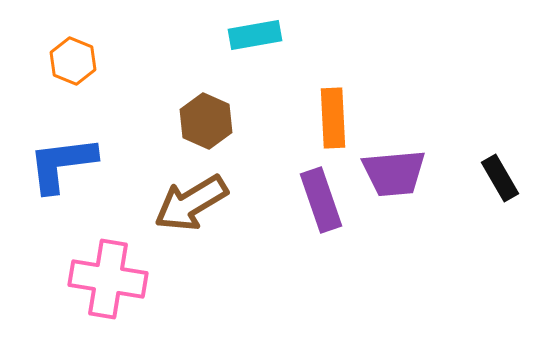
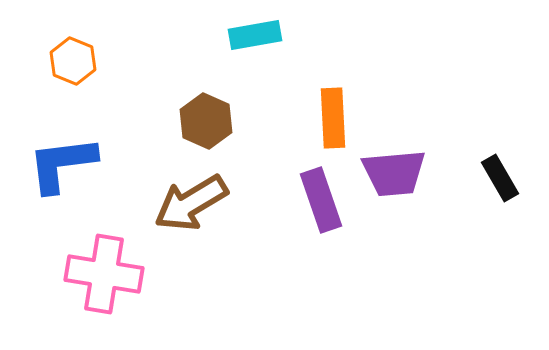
pink cross: moved 4 px left, 5 px up
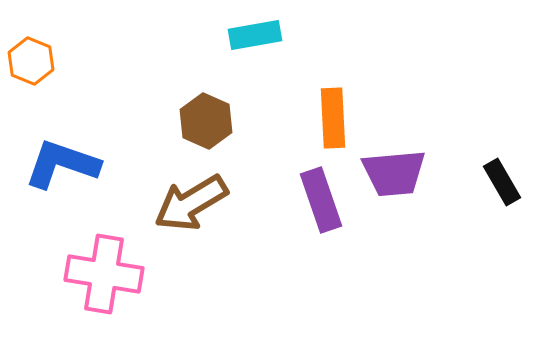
orange hexagon: moved 42 px left
blue L-shape: rotated 26 degrees clockwise
black rectangle: moved 2 px right, 4 px down
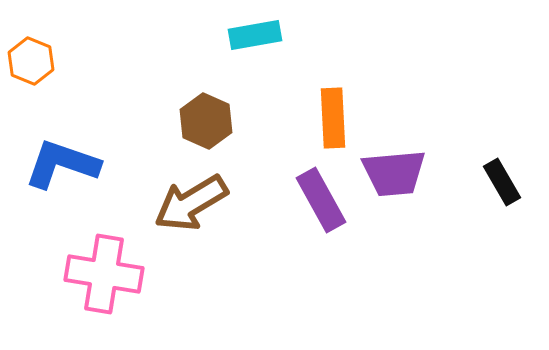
purple rectangle: rotated 10 degrees counterclockwise
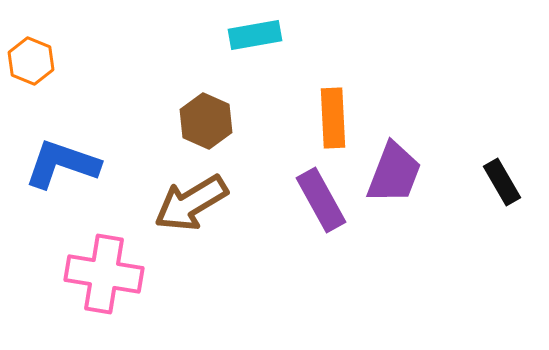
purple trapezoid: rotated 64 degrees counterclockwise
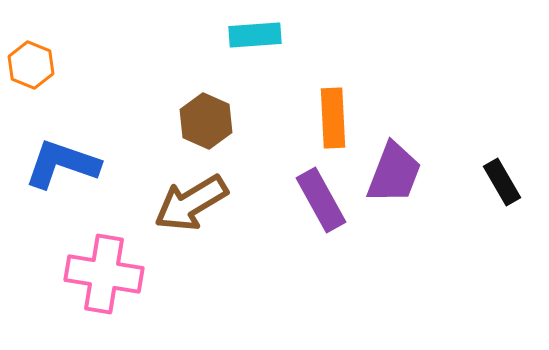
cyan rectangle: rotated 6 degrees clockwise
orange hexagon: moved 4 px down
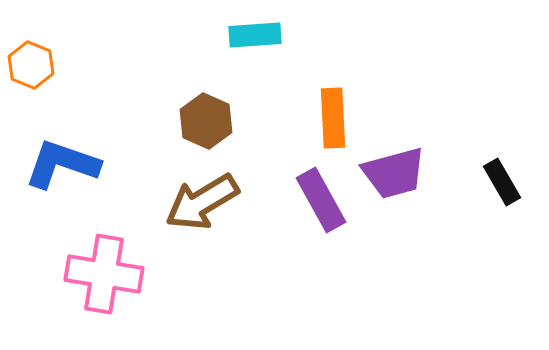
purple trapezoid: rotated 54 degrees clockwise
brown arrow: moved 11 px right, 1 px up
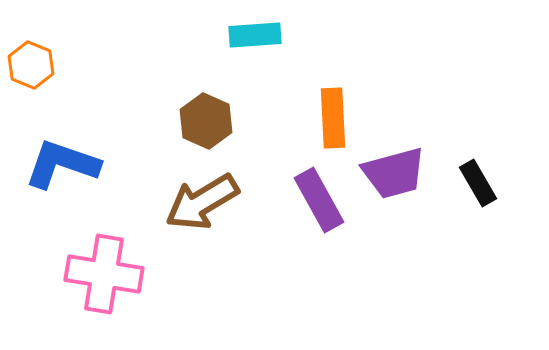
black rectangle: moved 24 px left, 1 px down
purple rectangle: moved 2 px left
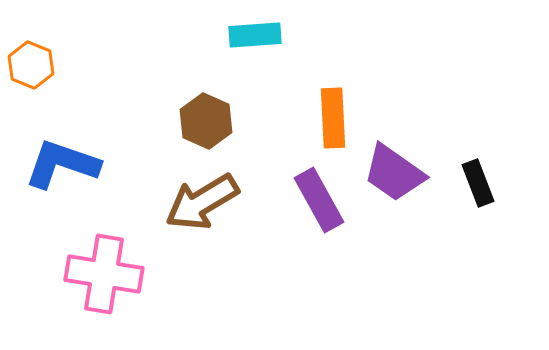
purple trapezoid: rotated 50 degrees clockwise
black rectangle: rotated 9 degrees clockwise
